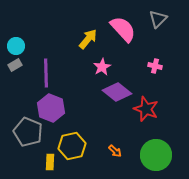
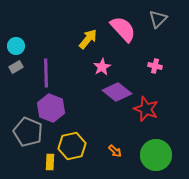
gray rectangle: moved 1 px right, 2 px down
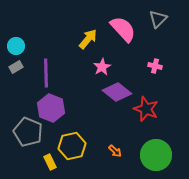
yellow rectangle: rotated 28 degrees counterclockwise
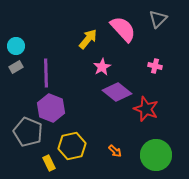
yellow rectangle: moved 1 px left, 1 px down
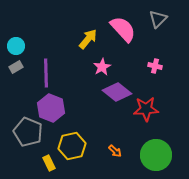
red star: rotated 25 degrees counterclockwise
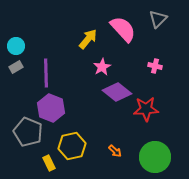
green circle: moved 1 px left, 2 px down
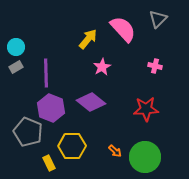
cyan circle: moved 1 px down
purple diamond: moved 26 px left, 10 px down
yellow hexagon: rotated 12 degrees clockwise
green circle: moved 10 px left
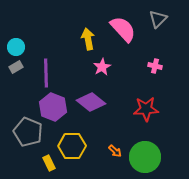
yellow arrow: rotated 50 degrees counterclockwise
purple hexagon: moved 2 px right, 1 px up
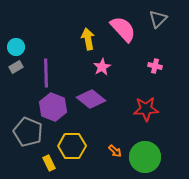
purple diamond: moved 3 px up
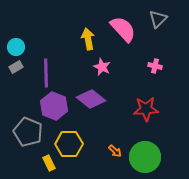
pink star: rotated 18 degrees counterclockwise
purple hexagon: moved 1 px right, 1 px up
yellow hexagon: moved 3 px left, 2 px up
